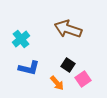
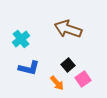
black square: rotated 16 degrees clockwise
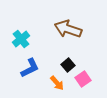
blue L-shape: moved 1 px right; rotated 40 degrees counterclockwise
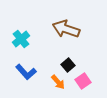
brown arrow: moved 2 px left
blue L-shape: moved 4 px left, 4 px down; rotated 75 degrees clockwise
pink square: moved 2 px down
orange arrow: moved 1 px right, 1 px up
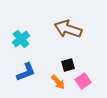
brown arrow: moved 2 px right
black square: rotated 24 degrees clockwise
blue L-shape: rotated 70 degrees counterclockwise
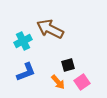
brown arrow: moved 18 px left; rotated 8 degrees clockwise
cyan cross: moved 2 px right, 2 px down; rotated 12 degrees clockwise
pink square: moved 1 px left, 1 px down
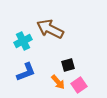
pink square: moved 3 px left, 3 px down
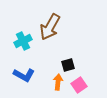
brown arrow: moved 2 px up; rotated 88 degrees counterclockwise
blue L-shape: moved 2 px left, 3 px down; rotated 50 degrees clockwise
orange arrow: rotated 133 degrees counterclockwise
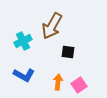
brown arrow: moved 2 px right, 1 px up
black square: moved 13 px up; rotated 24 degrees clockwise
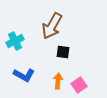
cyan cross: moved 8 px left
black square: moved 5 px left
orange arrow: moved 1 px up
